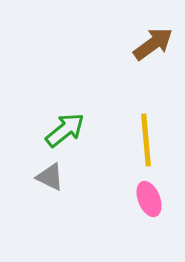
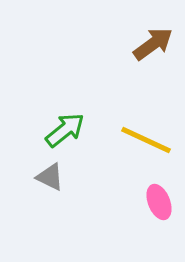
yellow line: rotated 60 degrees counterclockwise
pink ellipse: moved 10 px right, 3 px down
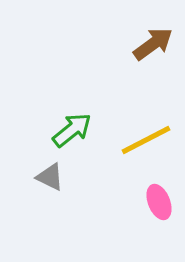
green arrow: moved 7 px right
yellow line: rotated 52 degrees counterclockwise
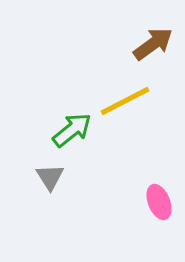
yellow line: moved 21 px left, 39 px up
gray triangle: rotated 32 degrees clockwise
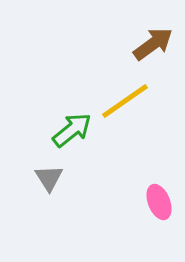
yellow line: rotated 8 degrees counterclockwise
gray triangle: moved 1 px left, 1 px down
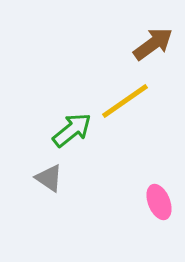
gray triangle: rotated 24 degrees counterclockwise
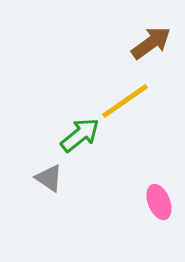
brown arrow: moved 2 px left, 1 px up
green arrow: moved 8 px right, 5 px down
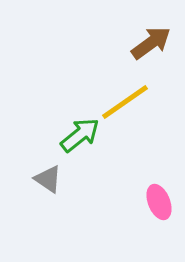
yellow line: moved 1 px down
gray triangle: moved 1 px left, 1 px down
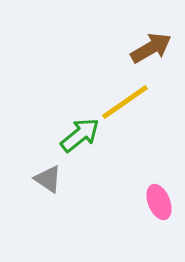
brown arrow: moved 5 px down; rotated 6 degrees clockwise
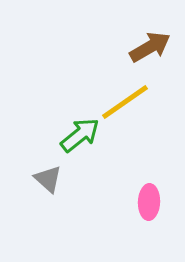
brown arrow: moved 1 px left, 1 px up
gray triangle: rotated 8 degrees clockwise
pink ellipse: moved 10 px left; rotated 24 degrees clockwise
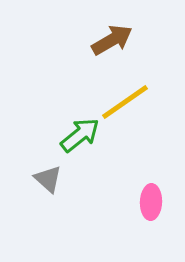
brown arrow: moved 38 px left, 7 px up
pink ellipse: moved 2 px right
